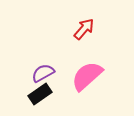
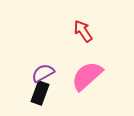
red arrow: moved 1 px left, 2 px down; rotated 75 degrees counterclockwise
black rectangle: moved 1 px up; rotated 35 degrees counterclockwise
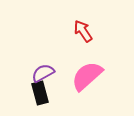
black rectangle: rotated 35 degrees counterclockwise
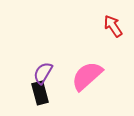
red arrow: moved 30 px right, 5 px up
purple semicircle: rotated 30 degrees counterclockwise
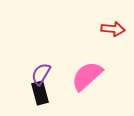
red arrow: moved 3 px down; rotated 130 degrees clockwise
purple semicircle: moved 2 px left, 1 px down
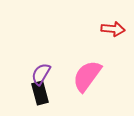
pink semicircle: rotated 12 degrees counterclockwise
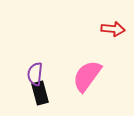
purple semicircle: moved 6 px left; rotated 25 degrees counterclockwise
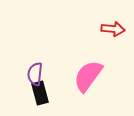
pink semicircle: moved 1 px right
